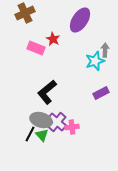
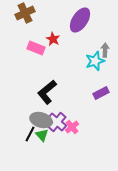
pink cross: rotated 32 degrees counterclockwise
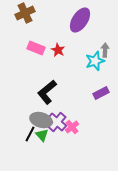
red star: moved 5 px right, 11 px down
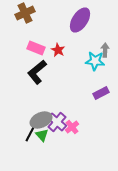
cyan star: rotated 24 degrees clockwise
black L-shape: moved 10 px left, 20 px up
gray ellipse: rotated 40 degrees counterclockwise
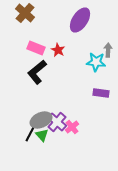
brown cross: rotated 24 degrees counterclockwise
gray arrow: moved 3 px right
cyan star: moved 1 px right, 1 px down
purple rectangle: rotated 35 degrees clockwise
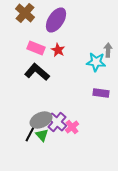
purple ellipse: moved 24 px left
black L-shape: rotated 80 degrees clockwise
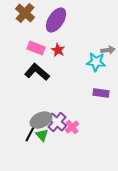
gray arrow: rotated 80 degrees clockwise
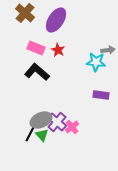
purple rectangle: moved 2 px down
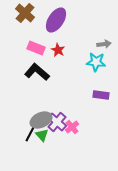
gray arrow: moved 4 px left, 6 px up
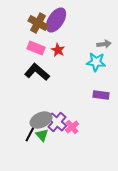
brown cross: moved 13 px right, 10 px down; rotated 12 degrees counterclockwise
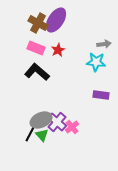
red star: rotated 16 degrees clockwise
